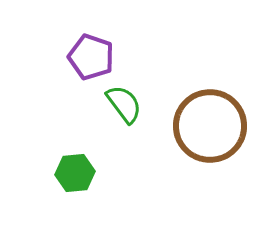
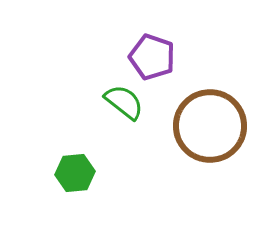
purple pentagon: moved 61 px right
green semicircle: moved 2 px up; rotated 15 degrees counterclockwise
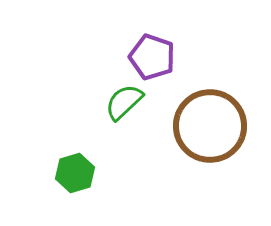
green semicircle: rotated 81 degrees counterclockwise
green hexagon: rotated 12 degrees counterclockwise
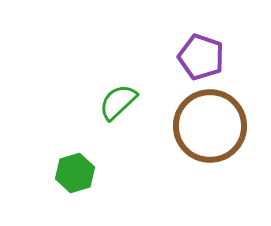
purple pentagon: moved 49 px right
green semicircle: moved 6 px left
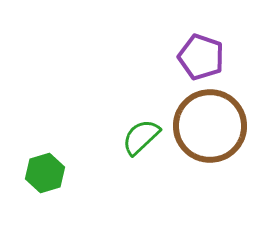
green semicircle: moved 23 px right, 35 px down
green hexagon: moved 30 px left
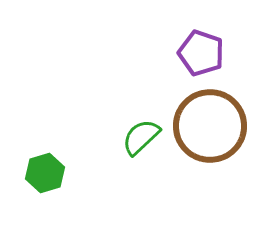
purple pentagon: moved 4 px up
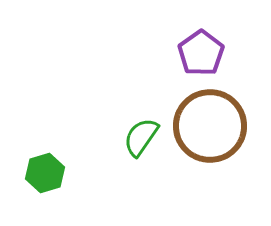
purple pentagon: rotated 18 degrees clockwise
green semicircle: rotated 12 degrees counterclockwise
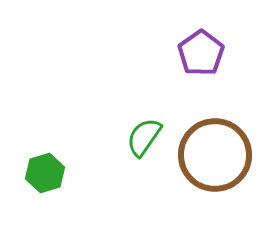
brown circle: moved 5 px right, 29 px down
green semicircle: moved 3 px right
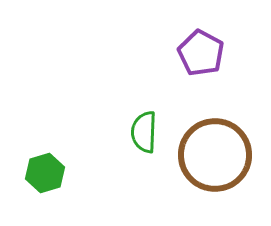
purple pentagon: rotated 9 degrees counterclockwise
green semicircle: moved 5 px up; rotated 33 degrees counterclockwise
